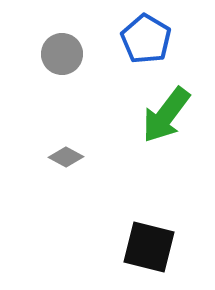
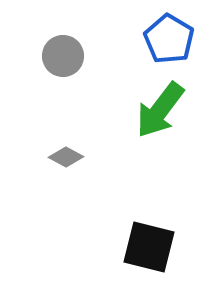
blue pentagon: moved 23 px right
gray circle: moved 1 px right, 2 px down
green arrow: moved 6 px left, 5 px up
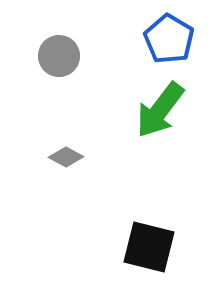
gray circle: moved 4 px left
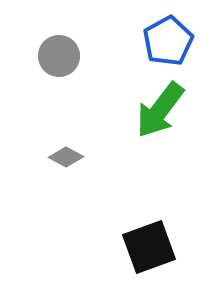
blue pentagon: moved 1 px left, 2 px down; rotated 12 degrees clockwise
black square: rotated 34 degrees counterclockwise
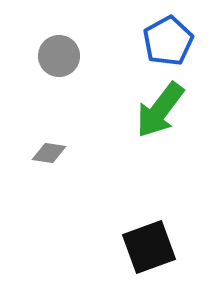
gray diamond: moved 17 px left, 4 px up; rotated 20 degrees counterclockwise
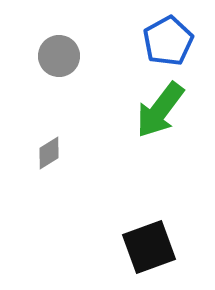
gray diamond: rotated 40 degrees counterclockwise
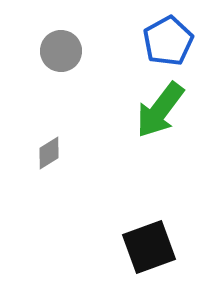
gray circle: moved 2 px right, 5 px up
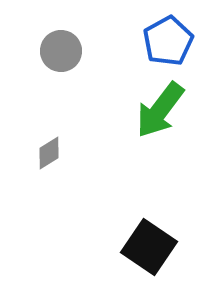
black square: rotated 36 degrees counterclockwise
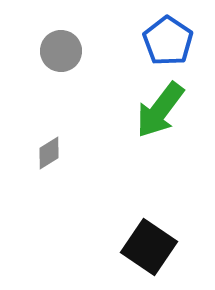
blue pentagon: rotated 9 degrees counterclockwise
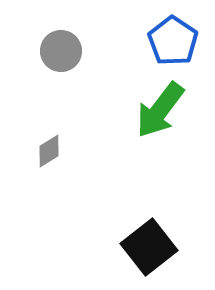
blue pentagon: moved 5 px right
gray diamond: moved 2 px up
black square: rotated 18 degrees clockwise
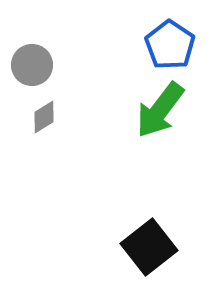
blue pentagon: moved 3 px left, 4 px down
gray circle: moved 29 px left, 14 px down
gray diamond: moved 5 px left, 34 px up
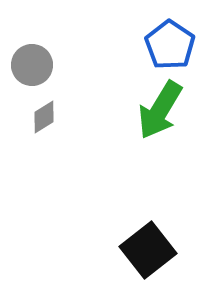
green arrow: rotated 6 degrees counterclockwise
black square: moved 1 px left, 3 px down
